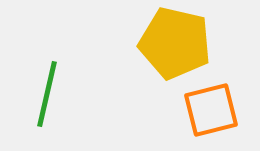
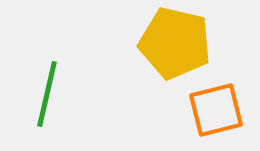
orange square: moved 5 px right
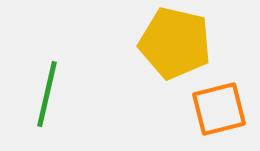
orange square: moved 3 px right, 1 px up
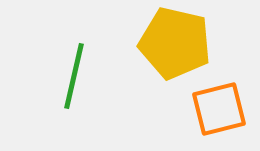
green line: moved 27 px right, 18 px up
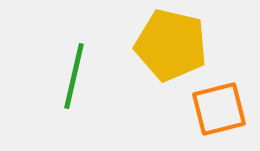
yellow pentagon: moved 4 px left, 2 px down
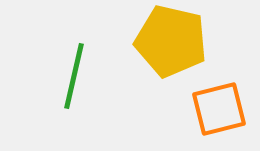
yellow pentagon: moved 4 px up
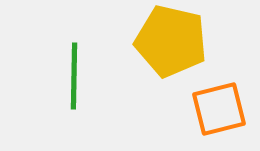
green line: rotated 12 degrees counterclockwise
